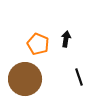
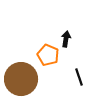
orange pentagon: moved 10 px right, 11 px down
brown circle: moved 4 px left
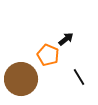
black arrow: rotated 42 degrees clockwise
black line: rotated 12 degrees counterclockwise
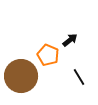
black arrow: moved 4 px right, 1 px down
brown circle: moved 3 px up
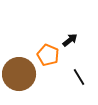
brown circle: moved 2 px left, 2 px up
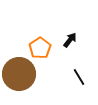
black arrow: rotated 14 degrees counterclockwise
orange pentagon: moved 8 px left, 7 px up; rotated 15 degrees clockwise
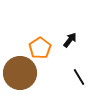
brown circle: moved 1 px right, 1 px up
